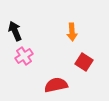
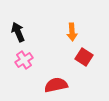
black arrow: moved 3 px right, 1 px down
pink cross: moved 4 px down
red square: moved 5 px up
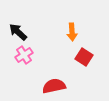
black arrow: rotated 24 degrees counterclockwise
pink cross: moved 5 px up
red semicircle: moved 2 px left, 1 px down
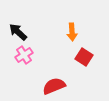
red semicircle: rotated 10 degrees counterclockwise
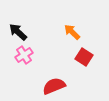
orange arrow: rotated 138 degrees clockwise
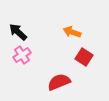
orange arrow: rotated 24 degrees counterclockwise
pink cross: moved 2 px left
red semicircle: moved 5 px right, 4 px up
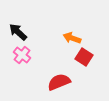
orange arrow: moved 6 px down
pink cross: rotated 18 degrees counterclockwise
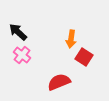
orange arrow: moved 1 px left, 1 px down; rotated 102 degrees counterclockwise
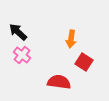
red square: moved 5 px down
red semicircle: rotated 30 degrees clockwise
